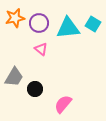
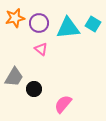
black circle: moved 1 px left
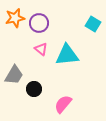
cyan triangle: moved 1 px left, 27 px down
gray trapezoid: moved 2 px up
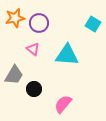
pink triangle: moved 8 px left
cyan triangle: rotated 10 degrees clockwise
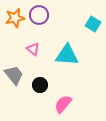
purple circle: moved 8 px up
gray trapezoid: rotated 70 degrees counterclockwise
black circle: moved 6 px right, 4 px up
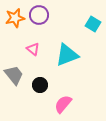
cyan triangle: rotated 25 degrees counterclockwise
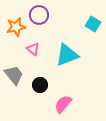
orange star: moved 1 px right, 9 px down
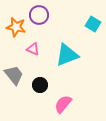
orange star: rotated 24 degrees clockwise
pink triangle: rotated 16 degrees counterclockwise
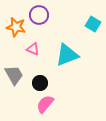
gray trapezoid: rotated 10 degrees clockwise
black circle: moved 2 px up
pink semicircle: moved 18 px left
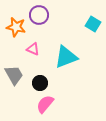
cyan triangle: moved 1 px left, 2 px down
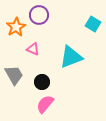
orange star: rotated 30 degrees clockwise
cyan triangle: moved 5 px right
black circle: moved 2 px right, 1 px up
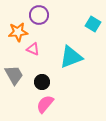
orange star: moved 2 px right, 5 px down; rotated 24 degrees clockwise
